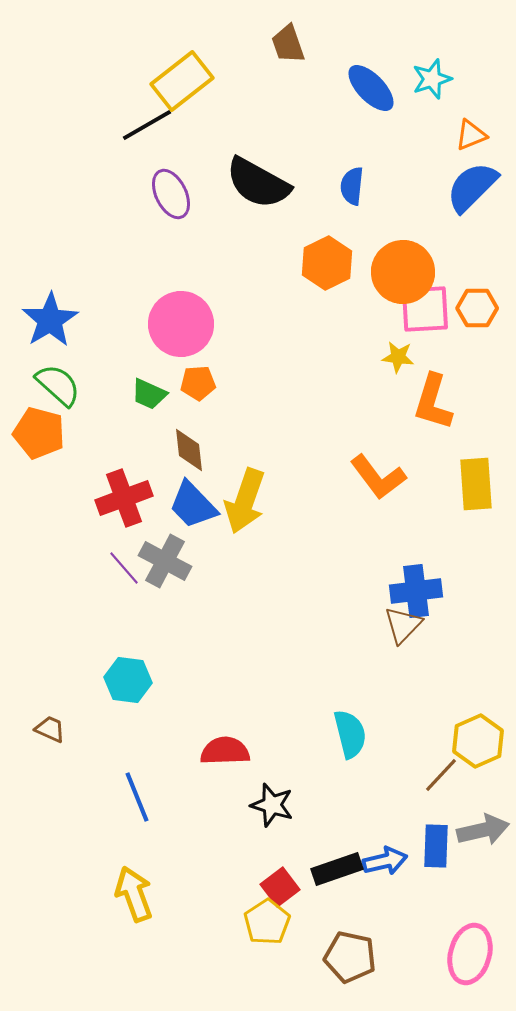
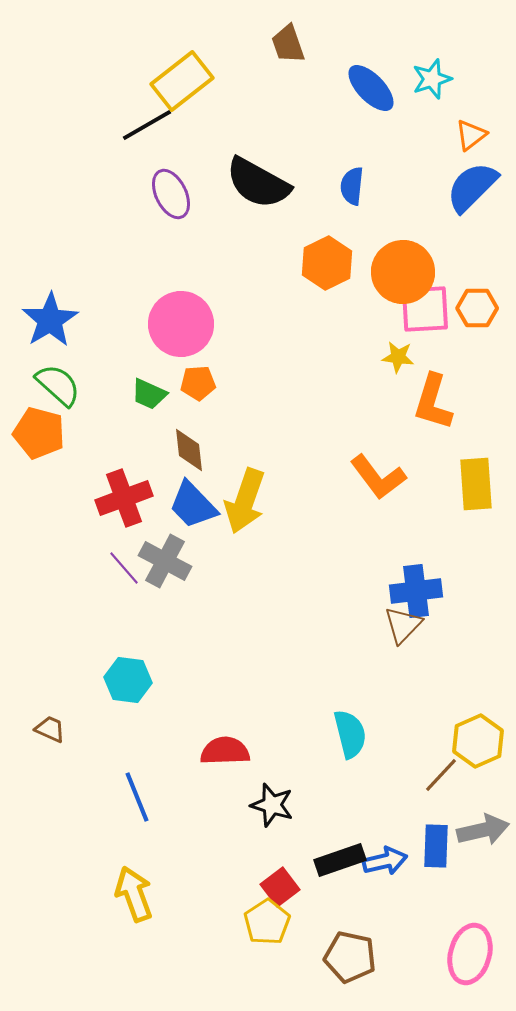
orange triangle at (471, 135): rotated 16 degrees counterclockwise
black rectangle at (337, 869): moved 3 px right, 9 px up
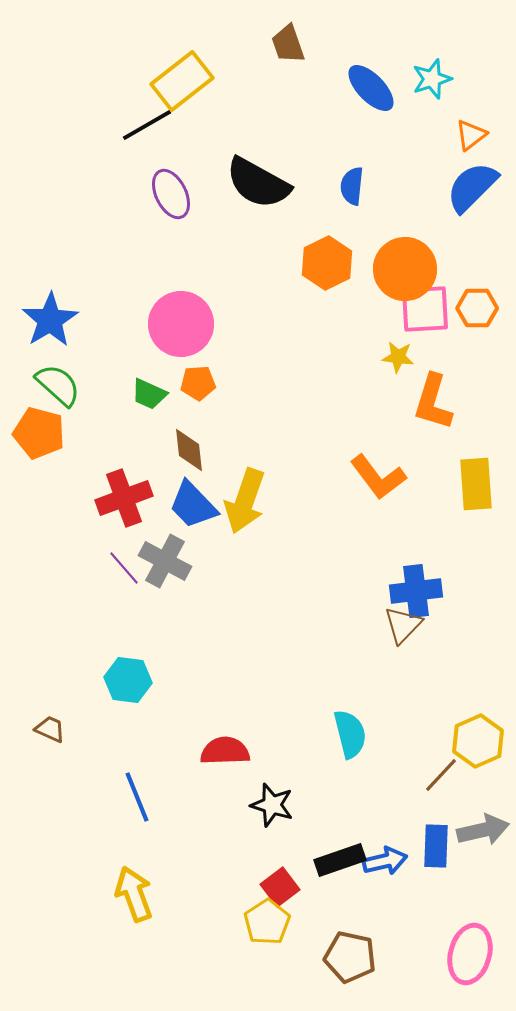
orange circle at (403, 272): moved 2 px right, 3 px up
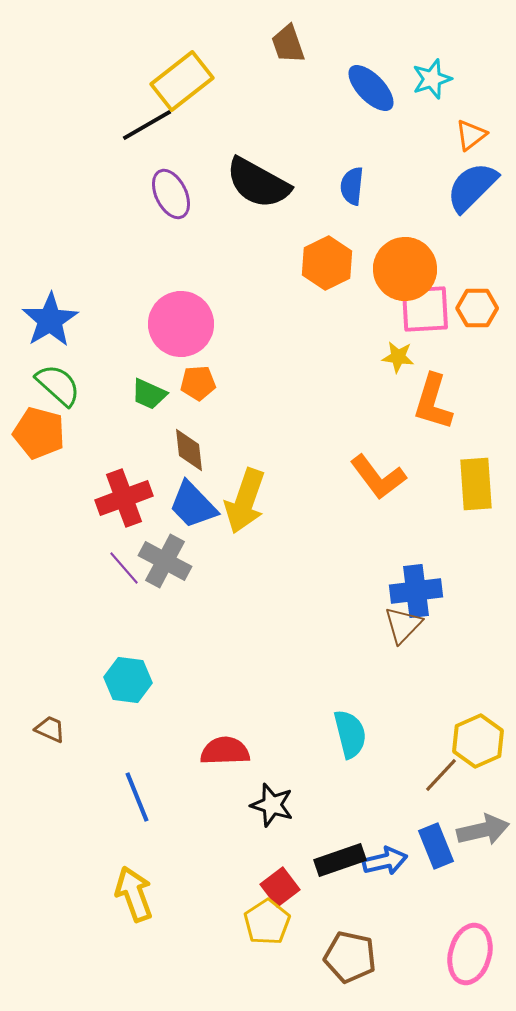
blue rectangle at (436, 846): rotated 24 degrees counterclockwise
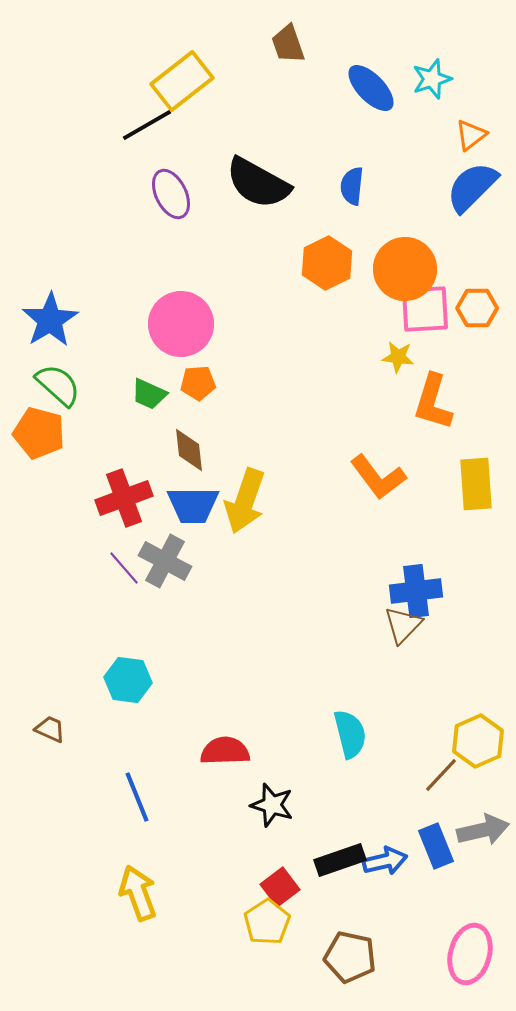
blue trapezoid at (193, 505): rotated 46 degrees counterclockwise
yellow arrow at (134, 894): moved 4 px right, 1 px up
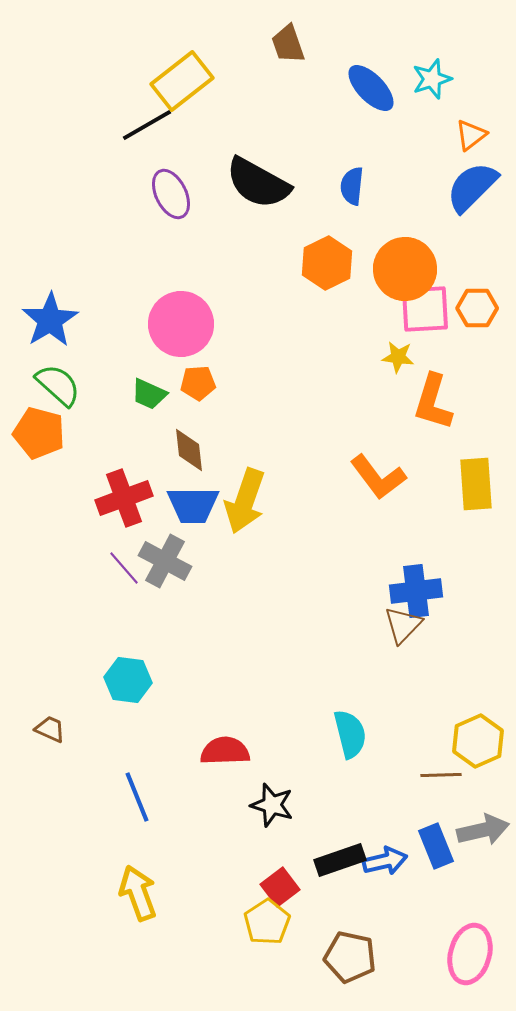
brown line at (441, 775): rotated 45 degrees clockwise
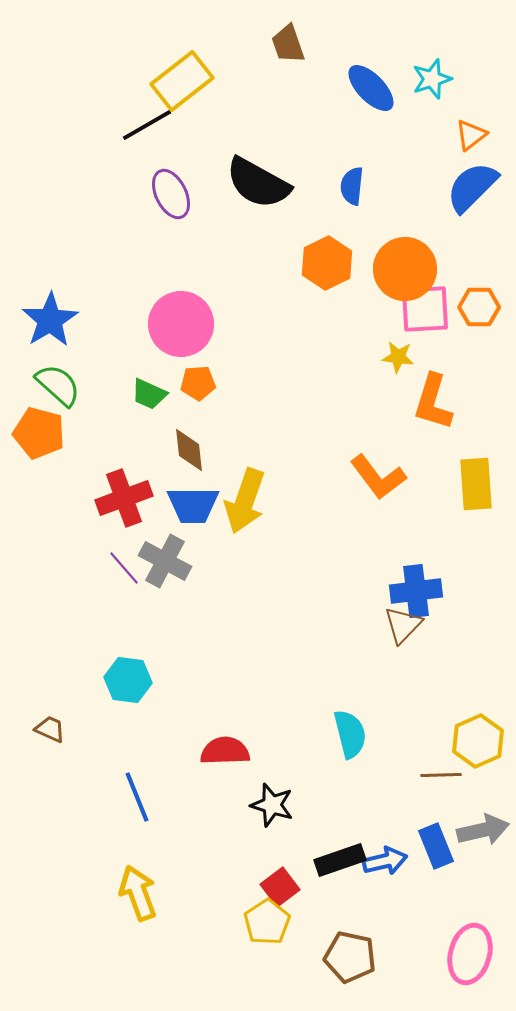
orange hexagon at (477, 308): moved 2 px right, 1 px up
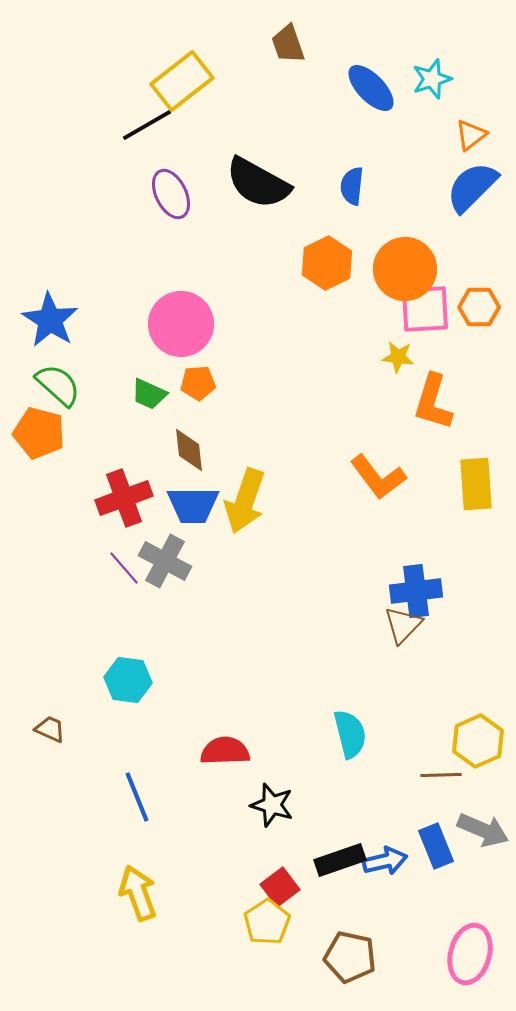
blue star at (50, 320): rotated 8 degrees counterclockwise
gray arrow at (483, 830): rotated 36 degrees clockwise
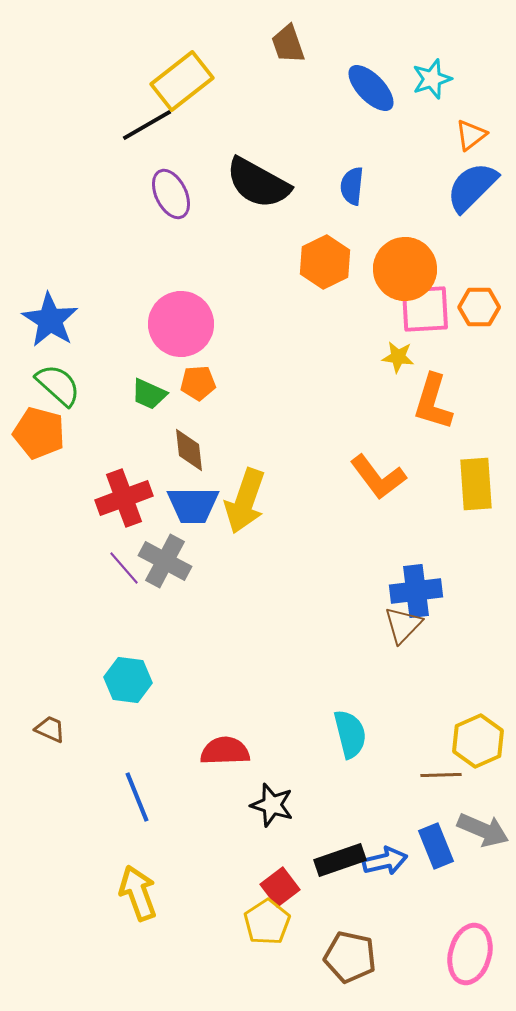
orange hexagon at (327, 263): moved 2 px left, 1 px up
